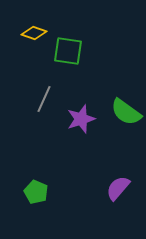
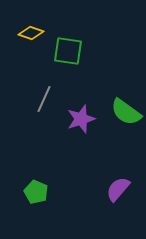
yellow diamond: moved 3 px left
purple semicircle: moved 1 px down
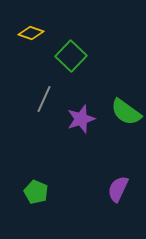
green square: moved 3 px right, 5 px down; rotated 36 degrees clockwise
purple semicircle: rotated 16 degrees counterclockwise
